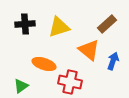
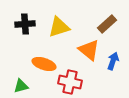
green triangle: rotated 21 degrees clockwise
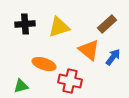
blue arrow: moved 4 px up; rotated 18 degrees clockwise
red cross: moved 1 px up
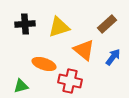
orange triangle: moved 5 px left
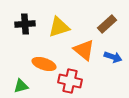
blue arrow: rotated 72 degrees clockwise
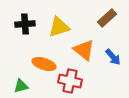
brown rectangle: moved 6 px up
blue arrow: rotated 30 degrees clockwise
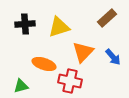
orange triangle: moved 1 px left, 2 px down; rotated 35 degrees clockwise
